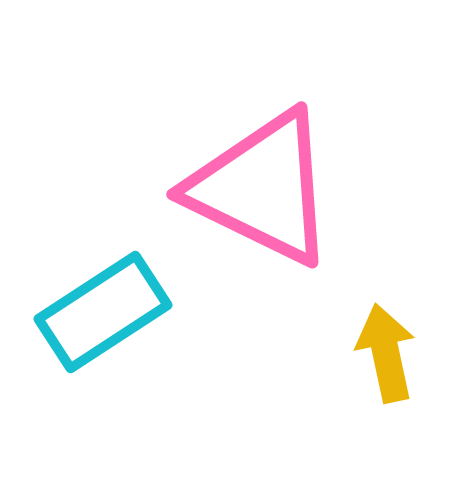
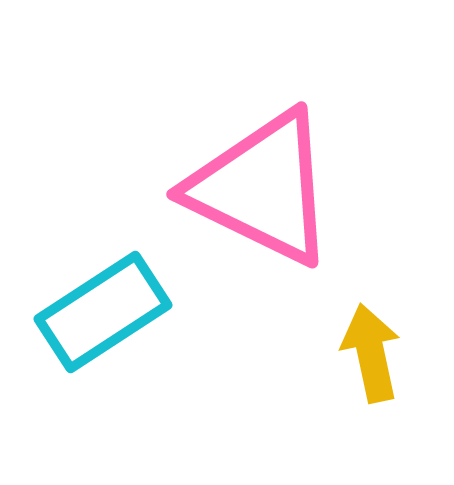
yellow arrow: moved 15 px left
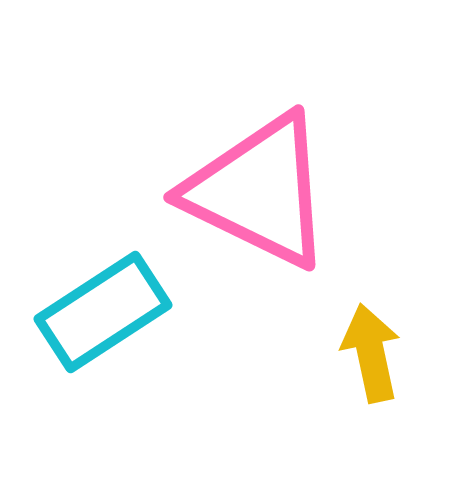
pink triangle: moved 3 px left, 3 px down
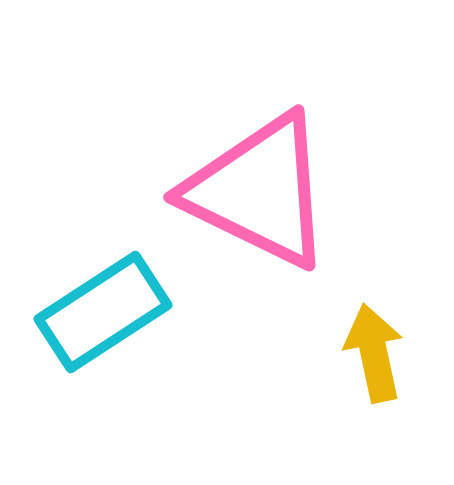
yellow arrow: moved 3 px right
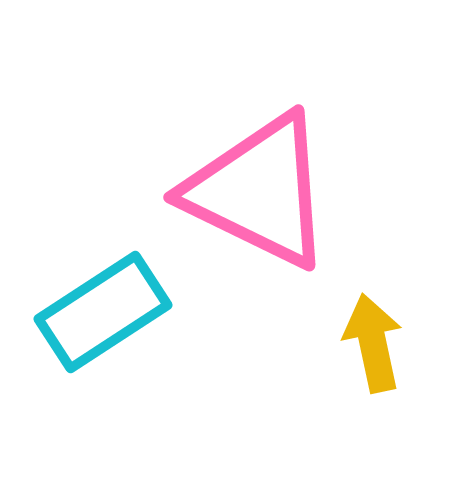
yellow arrow: moved 1 px left, 10 px up
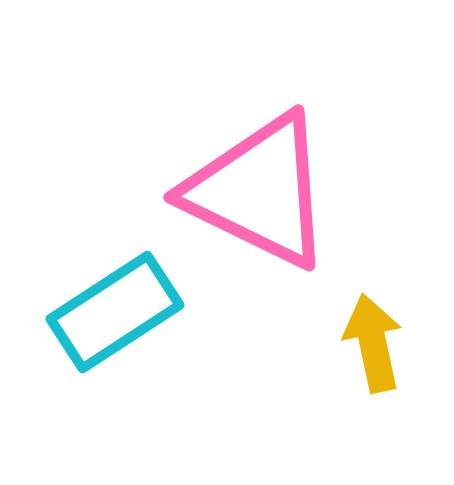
cyan rectangle: moved 12 px right
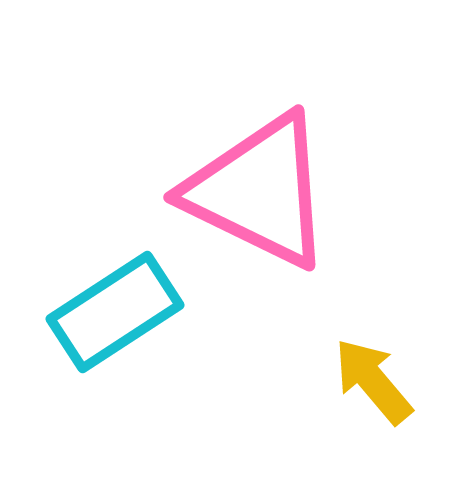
yellow arrow: moved 38 px down; rotated 28 degrees counterclockwise
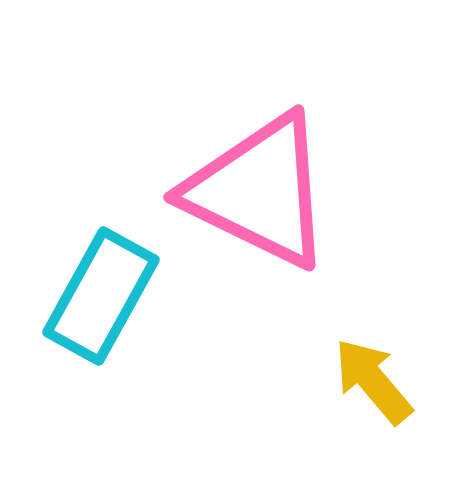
cyan rectangle: moved 14 px left, 16 px up; rotated 28 degrees counterclockwise
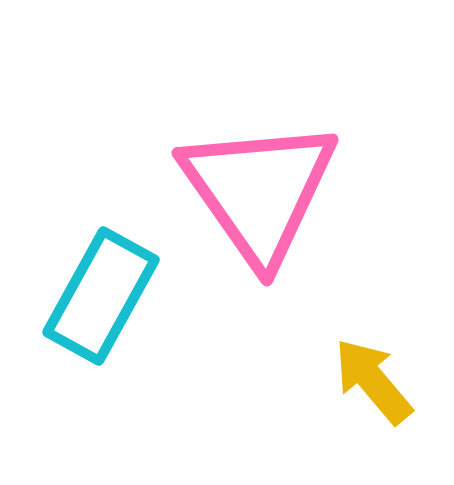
pink triangle: rotated 29 degrees clockwise
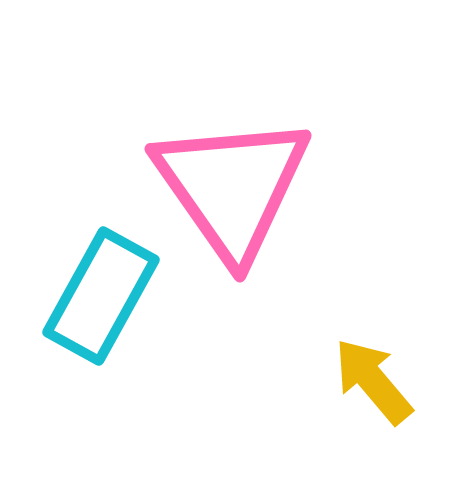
pink triangle: moved 27 px left, 4 px up
